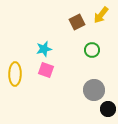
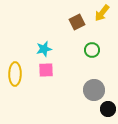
yellow arrow: moved 1 px right, 2 px up
pink square: rotated 21 degrees counterclockwise
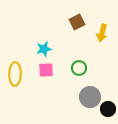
yellow arrow: moved 20 px down; rotated 24 degrees counterclockwise
green circle: moved 13 px left, 18 px down
gray circle: moved 4 px left, 7 px down
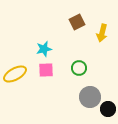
yellow ellipse: rotated 60 degrees clockwise
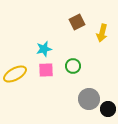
green circle: moved 6 px left, 2 px up
gray circle: moved 1 px left, 2 px down
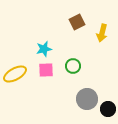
gray circle: moved 2 px left
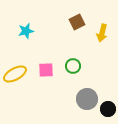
cyan star: moved 18 px left, 18 px up
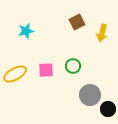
gray circle: moved 3 px right, 4 px up
